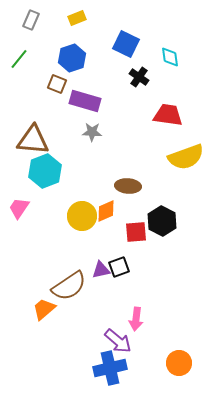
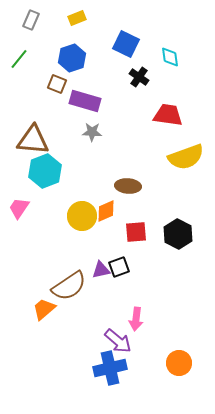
black hexagon: moved 16 px right, 13 px down
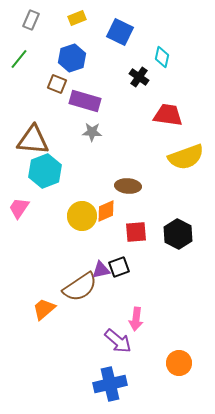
blue square: moved 6 px left, 12 px up
cyan diamond: moved 8 px left; rotated 20 degrees clockwise
brown semicircle: moved 11 px right, 1 px down
blue cross: moved 16 px down
